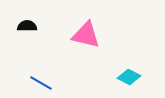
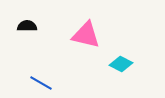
cyan diamond: moved 8 px left, 13 px up
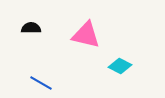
black semicircle: moved 4 px right, 2 px down
cyan diamond: moved 1 px left, 2 px down
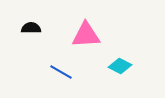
pink triangle: rotated 16 degrees counterclockwise
blue line: moved 20 px right, 11 px up
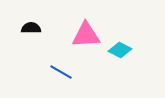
cyan diamond: moved 16 px up
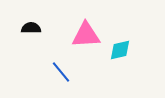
cyan diamond: rotated 40 degrees counterclockwise
blue line: rotated 20 degrees clockwise
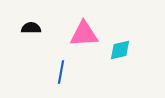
pink triangle: moved 2 px left, 1 px up
blue line: rotated 50 degrees clockwise
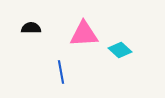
cyan diamond: rotated 55 degrees clockwise
blue line: rotated 20 degrees counterclockwise
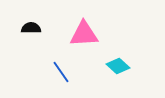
cyan diamond: moved 2 px left, 16 px down
blue line: rotated 25 degrees counterclockwise
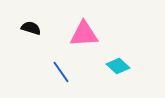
black semicircle: rotated 18 degrees clockwise
